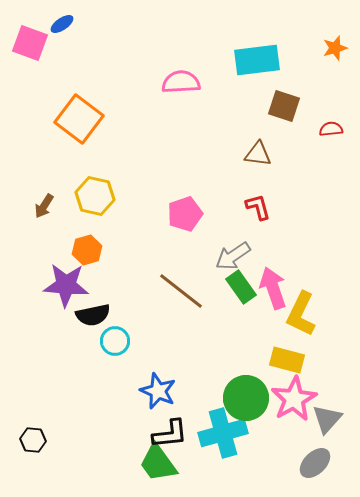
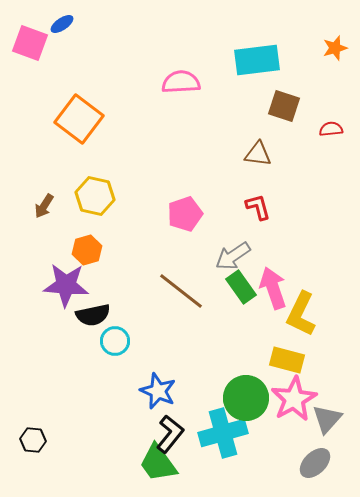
black L-shape: rotated 45 degrees counterclockwise
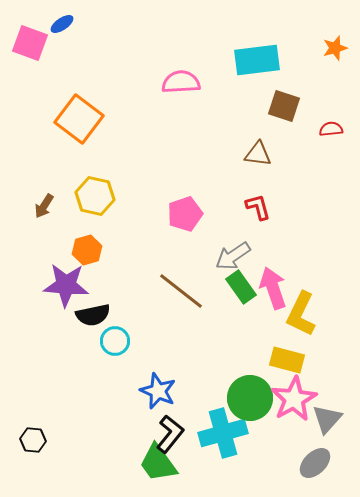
green circle: moved 4 px right
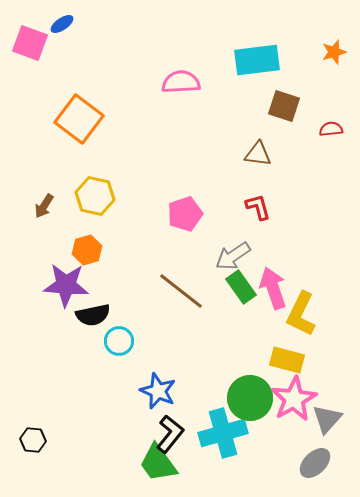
orange star: moved 1 px left, 4 px down
cyan circle: moved 4 px right
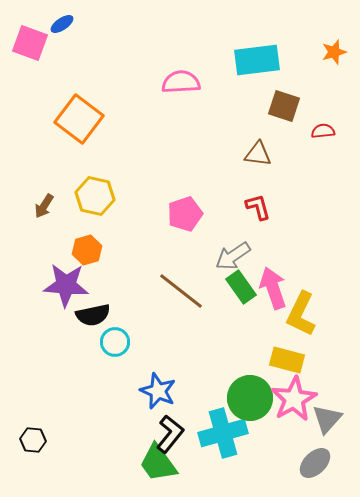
red semicircle: moved 8 px left, 2 px down
cyan circle: moved 4 px left, 1 px down
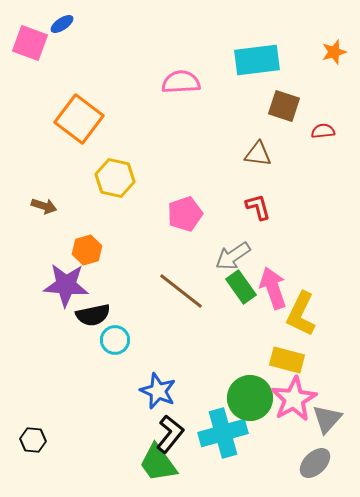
yellow hexagon: moved 20 px right, 18 px up
brown arrow: rotated 105 degrees counterclockwise
cyan circle: moved 2 px up
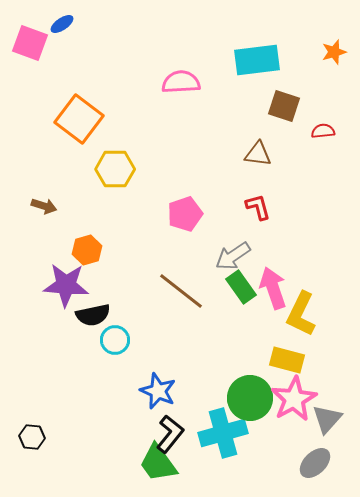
yellow hexagon: moved 9 px up; rotated 12 degrees counterclockwise
black hexagon: moved 1 px left, 3 px up
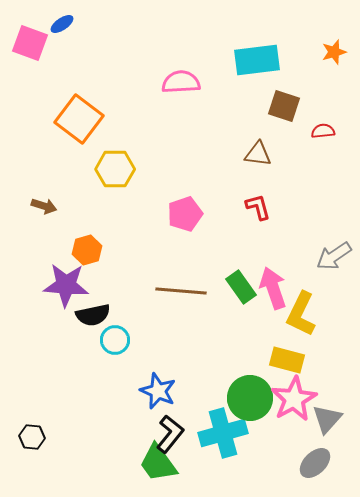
gray arrow: moved 101 px right
brown line: rotated 33 degrees counterclockwise
